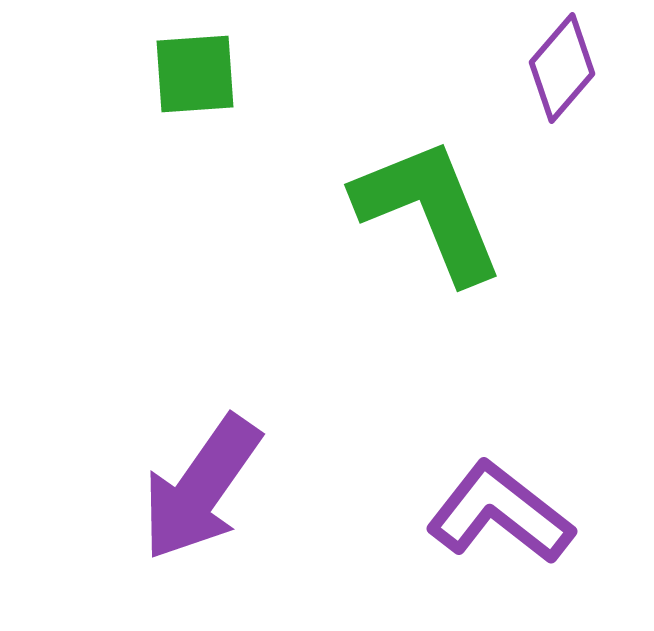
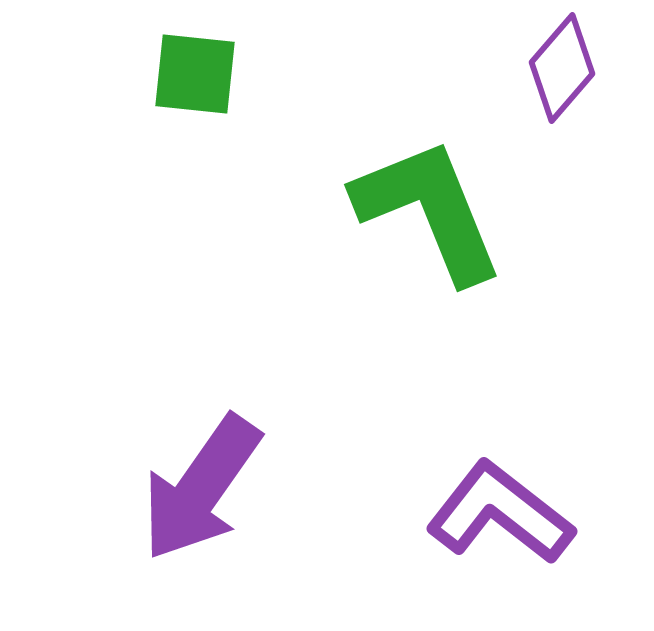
green square: rotated 10 degrees clockwise
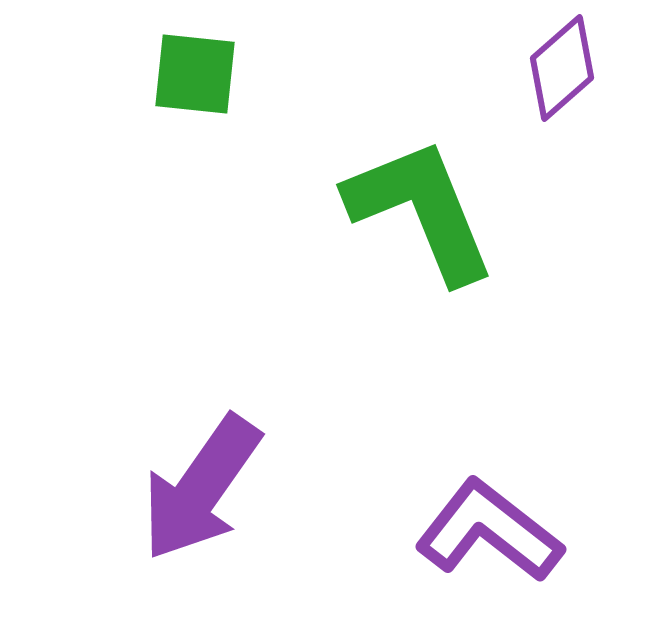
purple diamond: rotated 8 degrees clockwise
green L-shape: moved 8 px left
purple L-shape: moved 11 px left, 18 px down
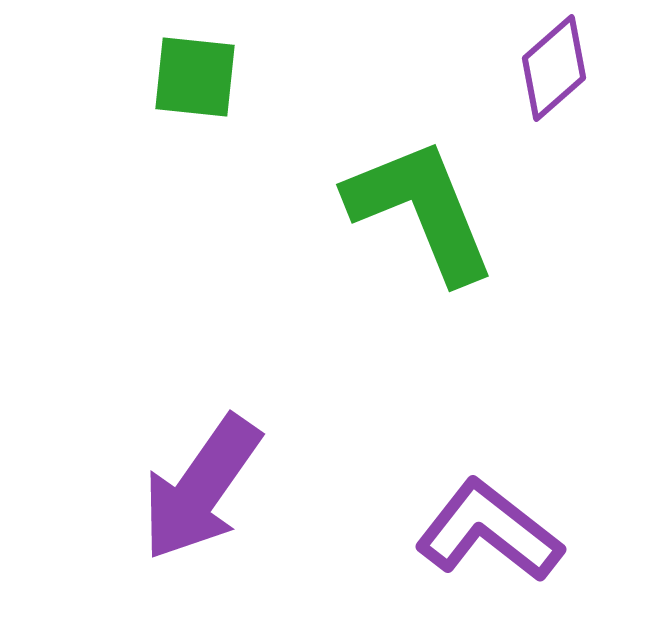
purple diamond: moved 8 px left
green square: moved 3 px down
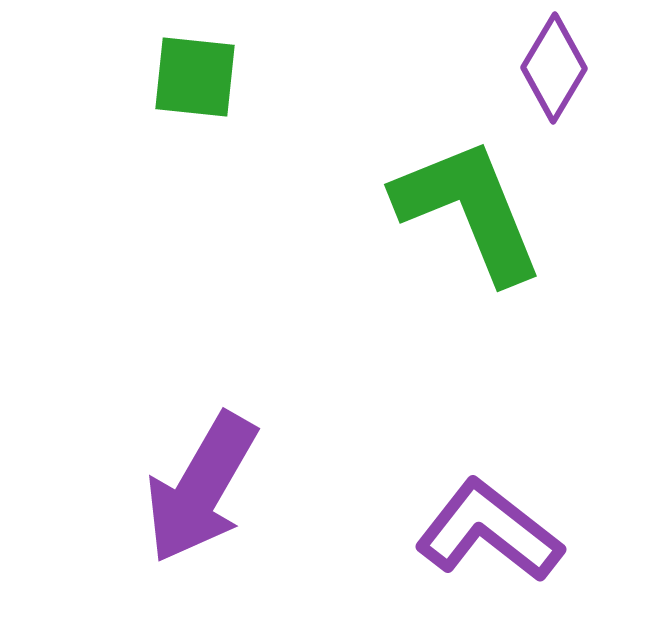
purple diamond: rotated 18 degrees counterclockwise
green L-shape: moved 48 px right
purple arrow: rotated 5 degrees counterclockwise
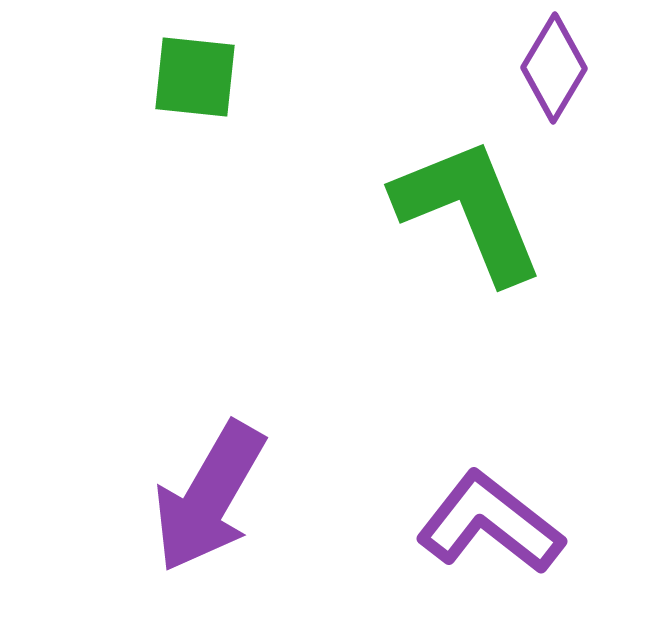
purple arrow: moved 8 px right, 9 px down
purple L-shape: moved 1 px right, 8 px up
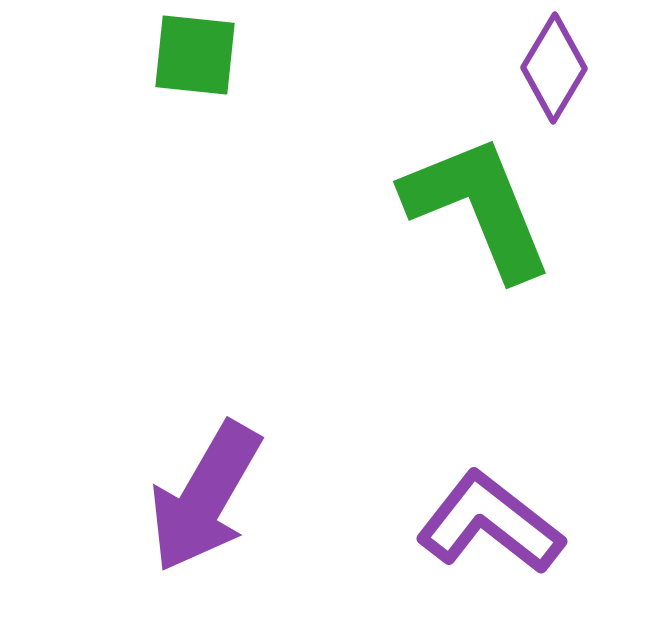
green square: moved 22 px up
green L-shape: moved 9 px right, 3 px up
purple arrow: moved 4 px left
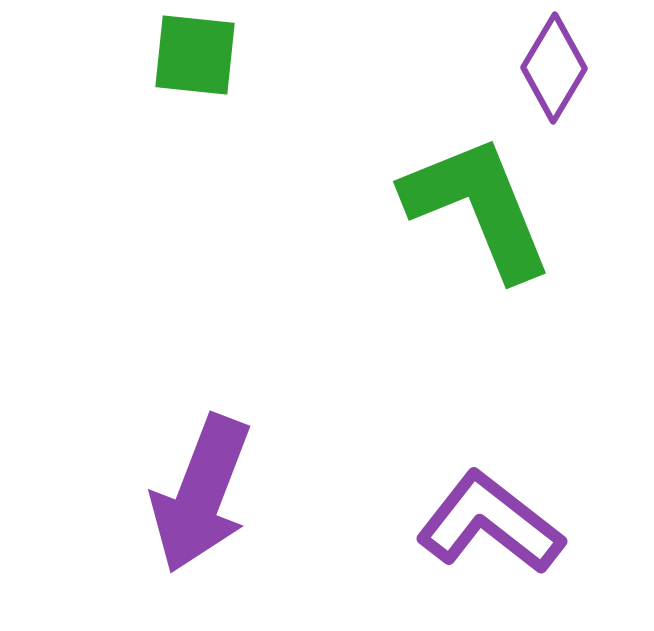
purple arrow: moved 4 px left, 3 px up; rotated 9 degrees counterclockwise
